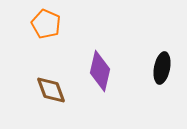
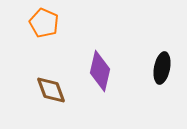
orange pentagon: moved 2 px left, 1 px up
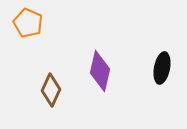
orange pentagon: moved 16 px left
brown diamond: rotated 44 degrees clockwise
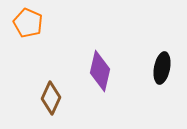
brown diamond: moved 8 px down
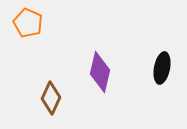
purple diamond: moved 1 px down
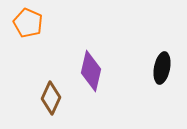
purple diamond: moved 9 px left, 1 px up
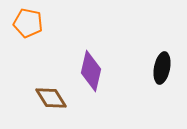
orange pentagon: rotated 12 degrees counterclockwise
brown diamond: rotated 56 degrees counterclockwise
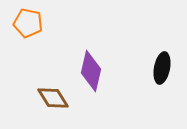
brown diamond: moved 2 px right
